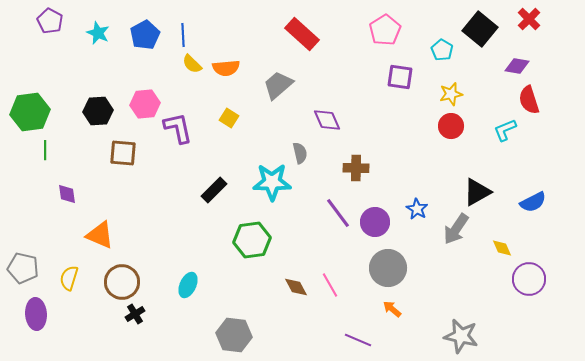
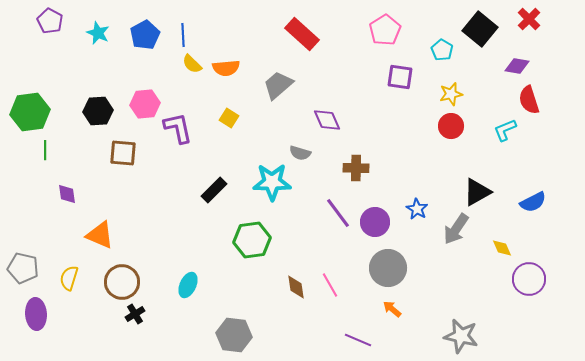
gray semicircle at (300, 153): rotated 120 degrees clockwise
brown diamond at (296, 287): rotated 20 degrees clockwise
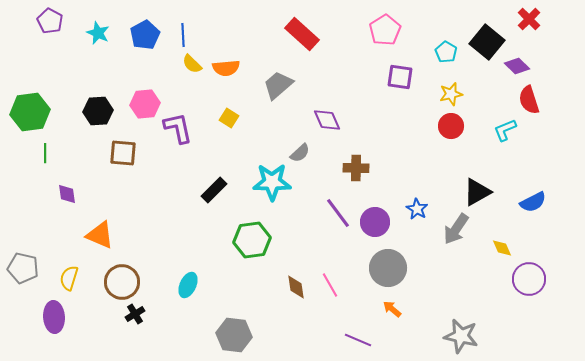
black square at (480, 29): moved 7 px right, 13 px down
cyan pentagon at (442, 50): moved 4 px right, 2 px down
purple diamond at (517, 66): rotated 35 degrees clockwise
green line at (45, 150): moved 3 px down
gray semicircle at (300, 153): rotated 60 degrees counterclockwise
purple ellipse at (36, 314): moved 18 px right, 3 px down
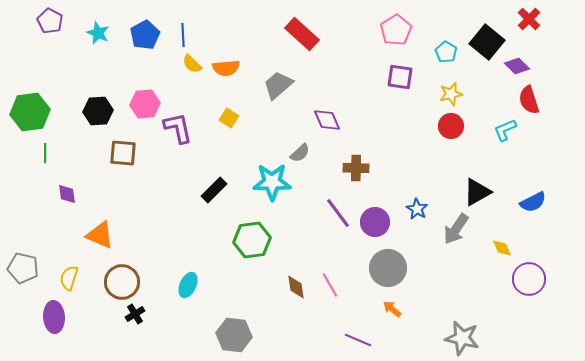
pink pentagon at (385, 30): moved 11 px right
gray star at (461, 336): moved 1 px right, 2 px down
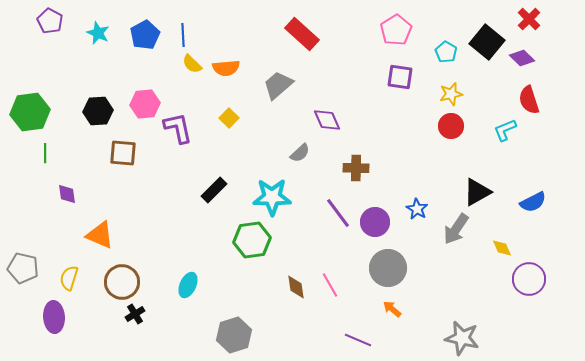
purple diamond at (517, 66): moved 5 px right, 8 px up
yellow square at (229, 118): rotated 12 degrees clockwise
cyan star at (272, 182): moved 15 px down
gray hexagon at (234, 335): rotated 24 degrees counterclockwise
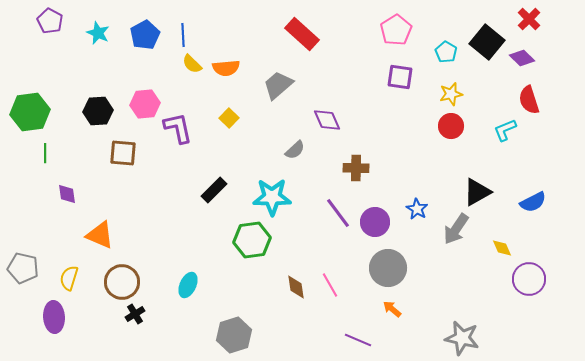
gray semicircle at (300, 153): moved 5 px left, 3 px up
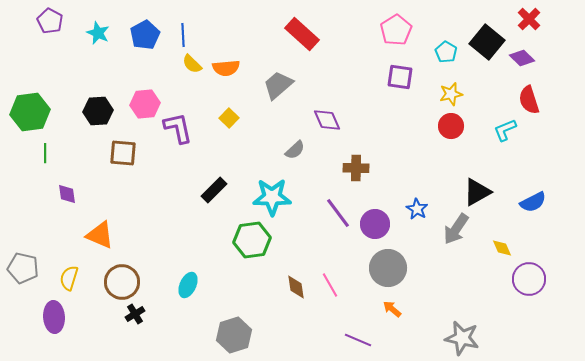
purple circle at (375, 222): moved 2 px down
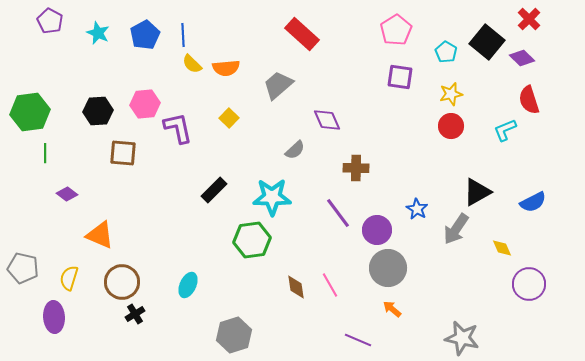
purple diamond at (67, 194): rotated 45 degrees counterclockwise
purple circle at (375, 224): moved 2 px right, 6 px down
purple circle at (529, 279): moved 5 px down
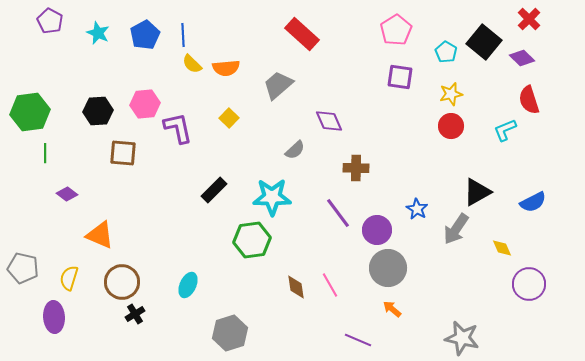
black square at (487, 42): moved 3 px left
purple diamond at (327, 120): moved 2 px right, 1 px down
gray hexagon at (234, 335): moved 4 px left, 2 px up
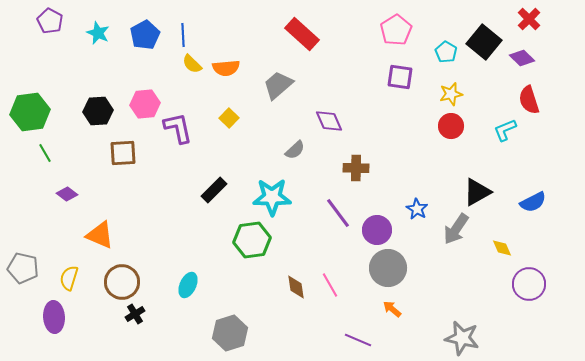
green line at (45, 153): rotated 30 degrees counterclockwise
brown square at (123, 153): rotated 8 degrees counterclockwise
